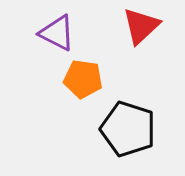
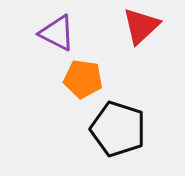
black pentagon: moved 10 px left
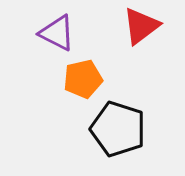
red triangle: rotated 6 degrees clockwise
orange pentagon: rotated 21 degrees counterclockwise
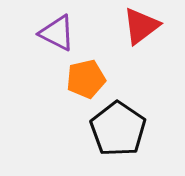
orange pentagon: moved 3 px right
black pentagon: rotated 16 degrees clockwise
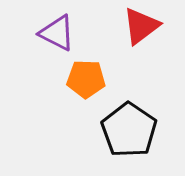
orange pentagon: rotated 15 degrees clockwise
black pentagon: moved 11 px right, 1 px down
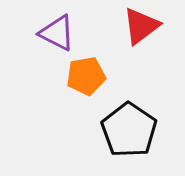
orange pentagon: moved 3 px up; rotated 12 degrees counterclockwise
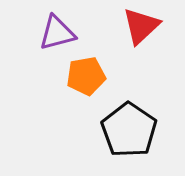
red triangle: rotated 6 degrees counterclockwise
purple triangle: rotated 42 degrees counterclockwise
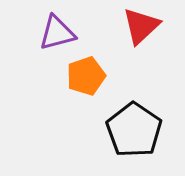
orange pentagon: rotated 9 degrees counterclockwise
black pentagon: moved 5 px right
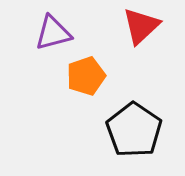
purple triangle: moved 4 px left
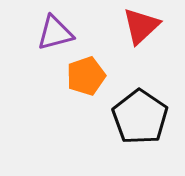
purple triangle: moved 2 px right
black pentagon: moved 6 px right, 13 px up
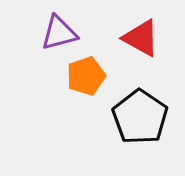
red triangle: moved 12 px down; rotated 48 degrees counterclockwise
purple triangle: moved 4 px right
